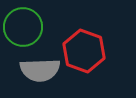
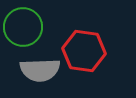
red hexagon: rotated 12 degrees counterclockwise
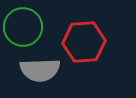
red hexagon: moved 9 px up; rotated 12 degrees counterclockwise
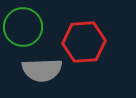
gray semicircle: moved 2 px right
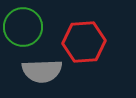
gray semicircle: moved 1 px down
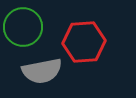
gray semicircle: rotated 9 degrees counterclockwise
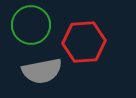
green circle: moved 8 px right, 2 px up
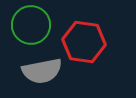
red hexagon: rotated 12 degrees clockwise
